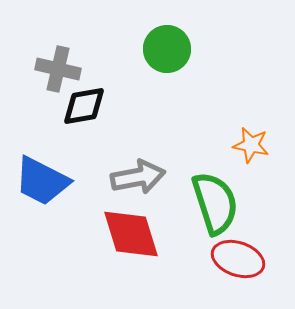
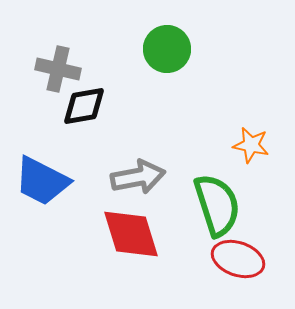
green semicircle: moved 2 px right, 2 px down
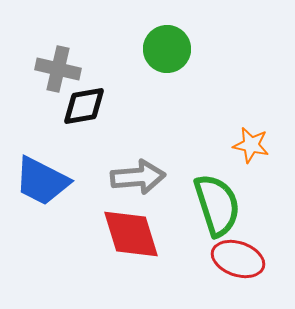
gray arrow: rotated 6 degrees clockwise
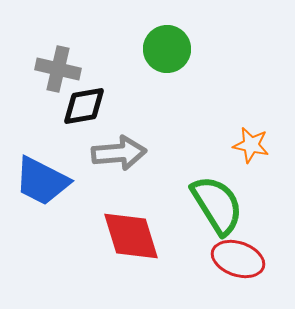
gray arrow: moved 19 px left, 24 px up
green semicircle: rotated 14 degrees counterclockwise
red diamond: moved 2 px down
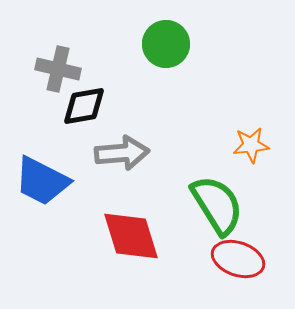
green circle: moved 1 px left, 5 px up
orange star: rotated 18 degrees counterclockwise
gray arrow: moved 3 px right
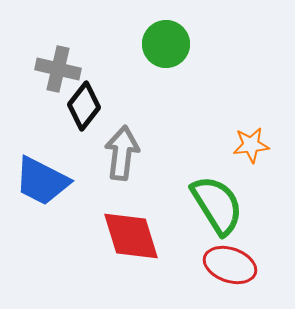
black diamond: rotated 42 degrees counterclockwise
gray arrow: rotated 78 degrees counterclockwise
red ellipse: moved 8 px left, 6 px down
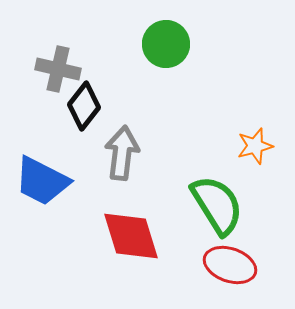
orange star: moved 4 px right, 1 px down; rotated 9 degrees counterclockwise
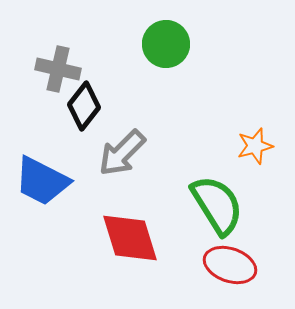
gray arrow: rotated 142 degrees counterclockwise
red diamond: moved 1 px left, 2 px down
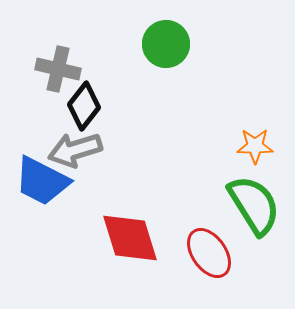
orange star: rotated 15 degrees clockwise
gray arrow: moved 47 px left, 3 px up; rotated 28 degrees clockwise
green semicircle: moved 37 px right
red ellipse: moved 21 px left, 12 px up; rotated 36 degrees clockwise
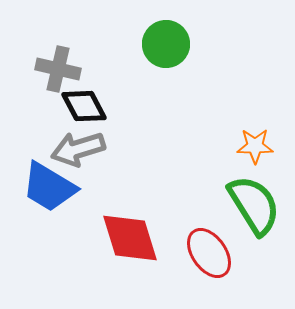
black diamond: rotated 66 degrees counterclockwise
gray arrow: moved 3 px right, 1 px up
blue trapezoid: moved 7 px right, 6 px down; rotated 4 degrees clockwise
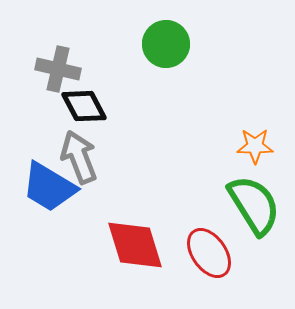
gray arrow: moved 1 px right, 8 px down; rotated 86 degrees clockwise
red diamond: moved 5 px right, 7 px down
